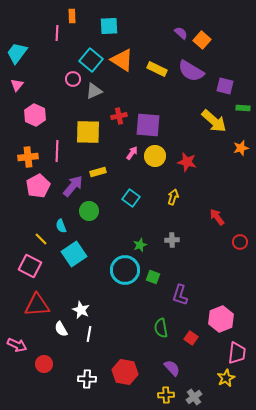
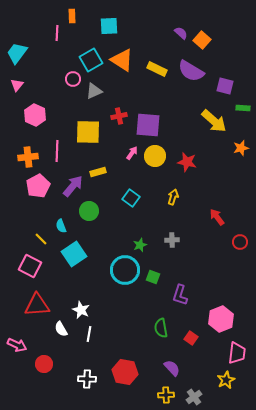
cyan square at (91, 60): rotated 20 degrees clockwise
yellow star at (226, 378): moved 2 px down
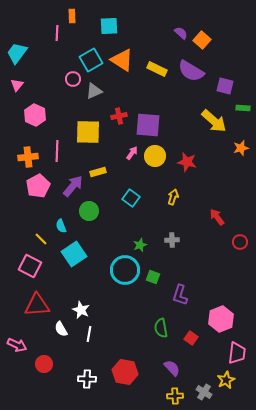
yellow cross at (166, 395): moved 9 px right, 1 px down
gray cross at (194, 397): moved 10 px right, 5 px up; rotated 21 degrees counterclockwise
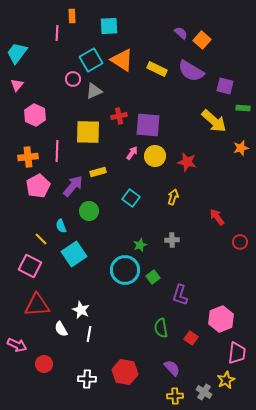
green square at (153, 277): rotated 32 degrees clockwise
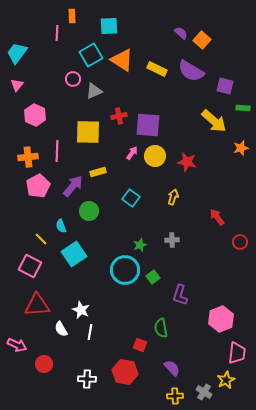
cyan square at (91, 60): moved 5 px up
white line at (89, 334): moved 1 px right, 2 px up
red square at (191, 338): moved 51 px left, 7 px down; rotated 16 degrees counterclockwise
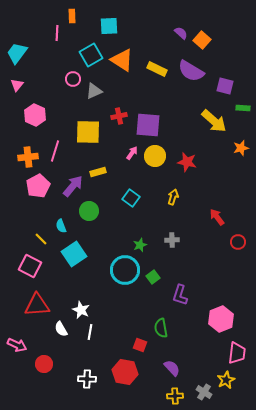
pink line at (57, 151): moved 2 px left; rotated 15 degrees clockwise
red circle at (240, 242): moved 2 px left
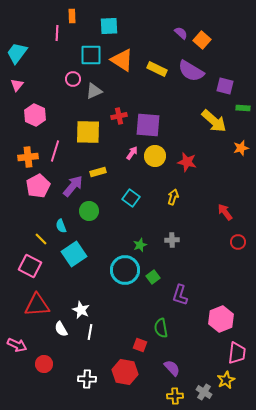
cyan square at (91, 55): rotated 30 degrees clockwise
red arrow at (217, 217): moved 8 px right, 5 px up
